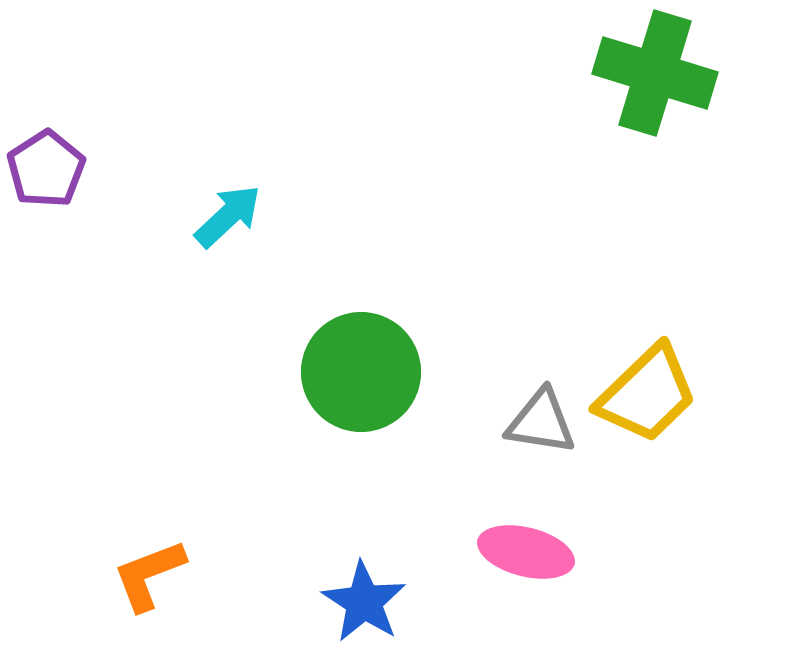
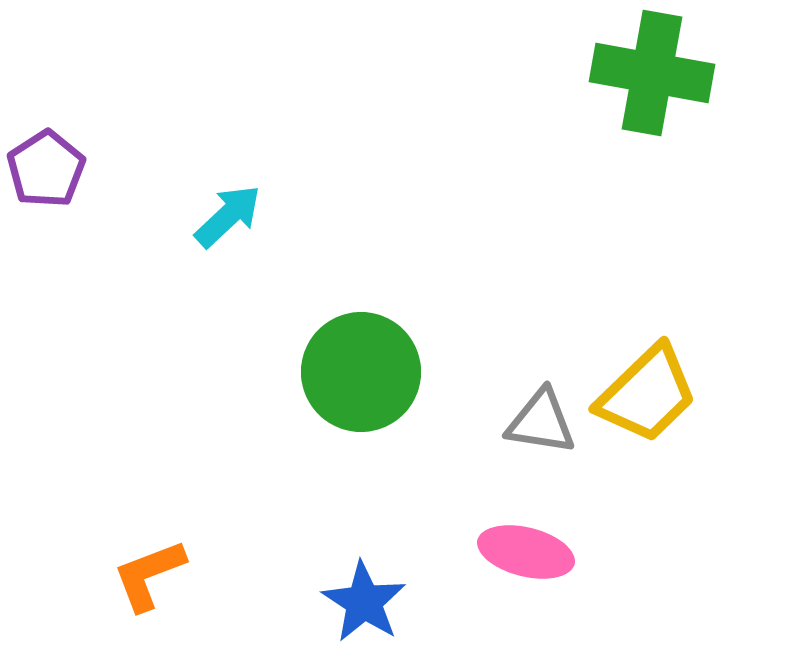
green cross: moved 3 px left; rotated 7 degrees counterclockwise
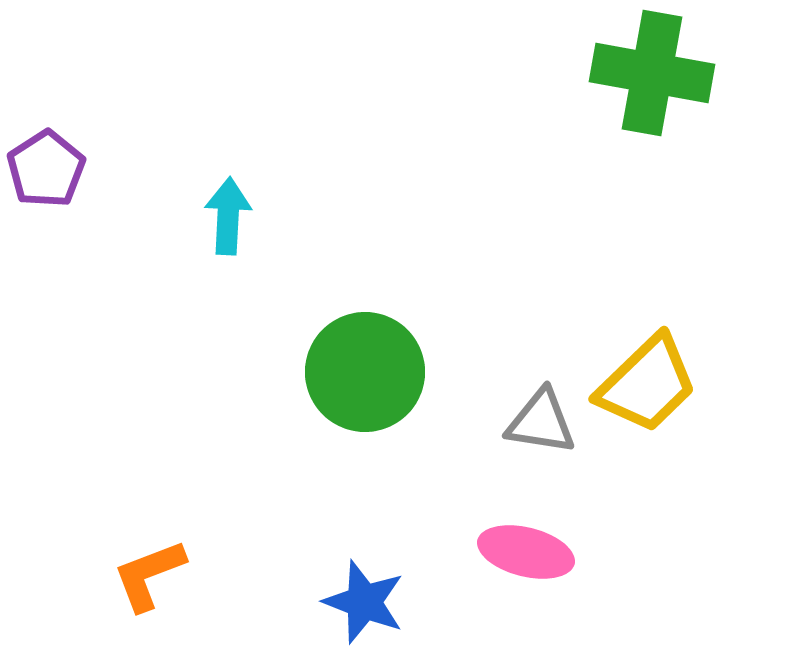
cyan arrow: rotated 44 degrees counterclockwise
green circle: moved 4 px right
yellow trapezoid: moved 10 px up
blue star: rotated 12 degrees counterclockwise
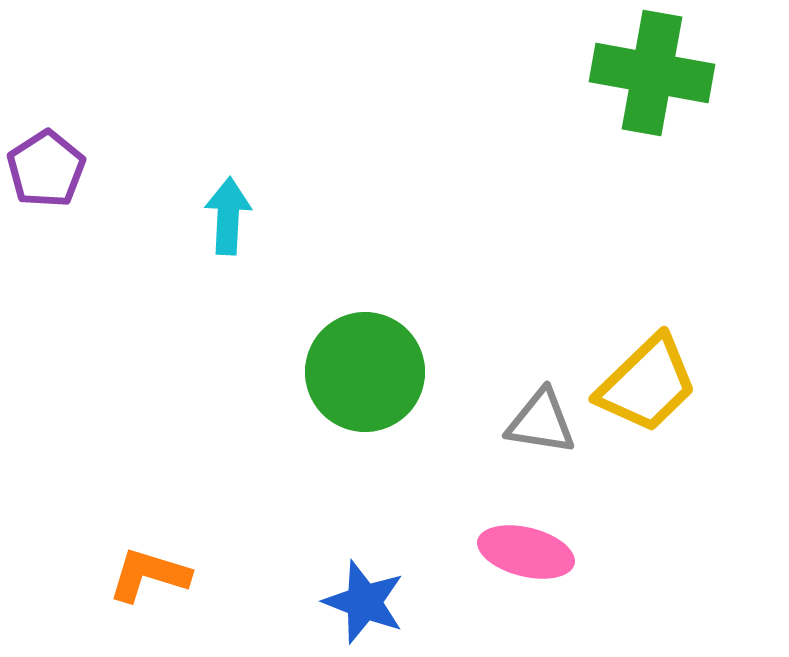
orange L-shape: rotated 38 degrees clockwise
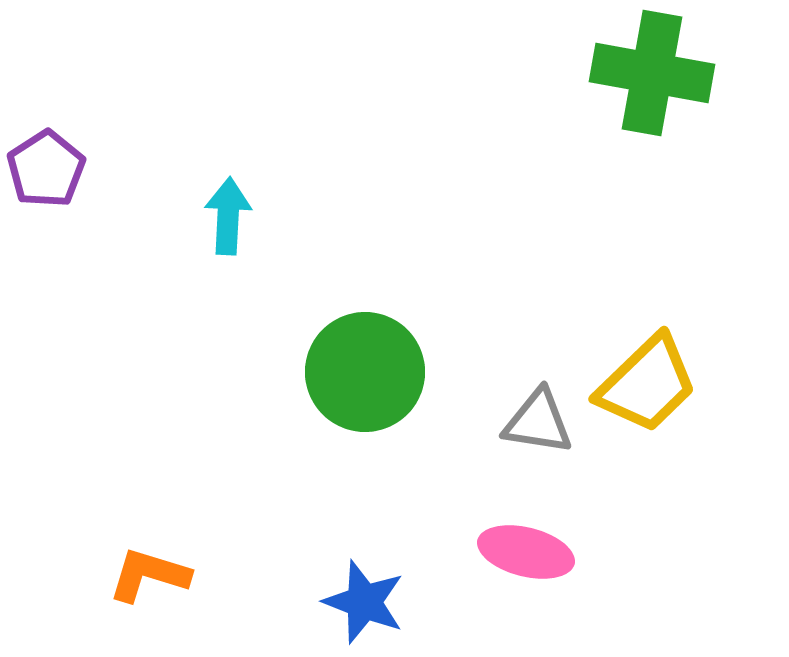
gray triangle: moved 3 px left
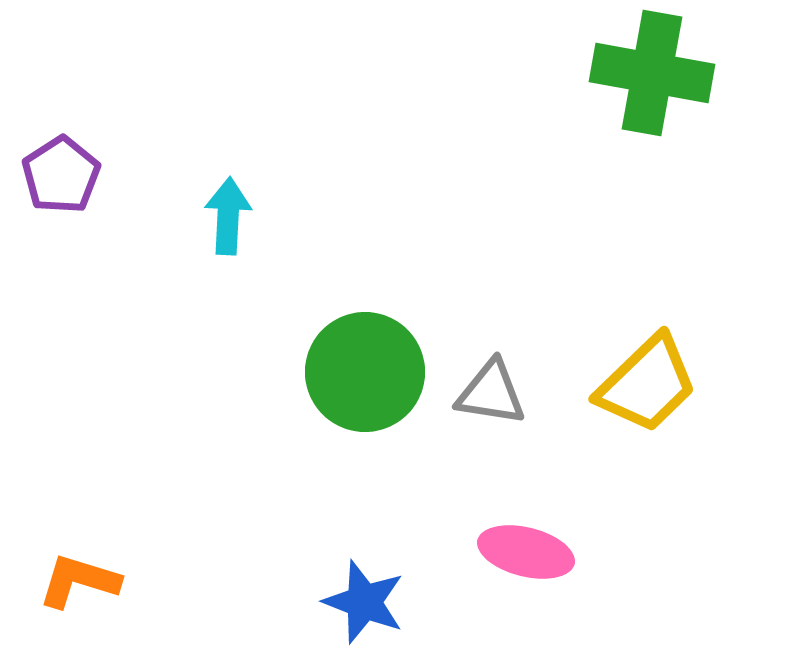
purple pentagon: moved 15 px right, 6 px down
gray triangle: moved 47 px left, 29 px up
orange L-shape: moved 70 px left, 6 px down
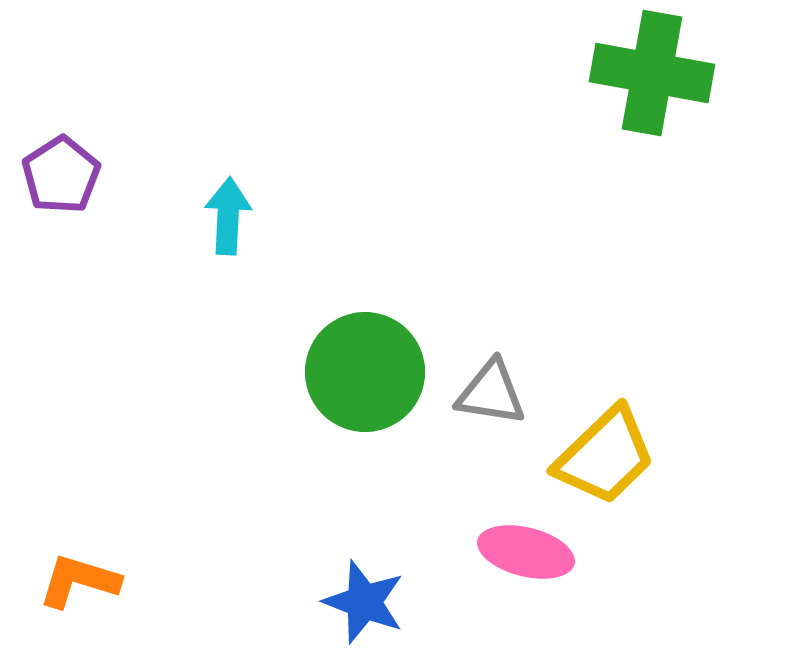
yellow trapezoid: moved 42 px left, 72 px down
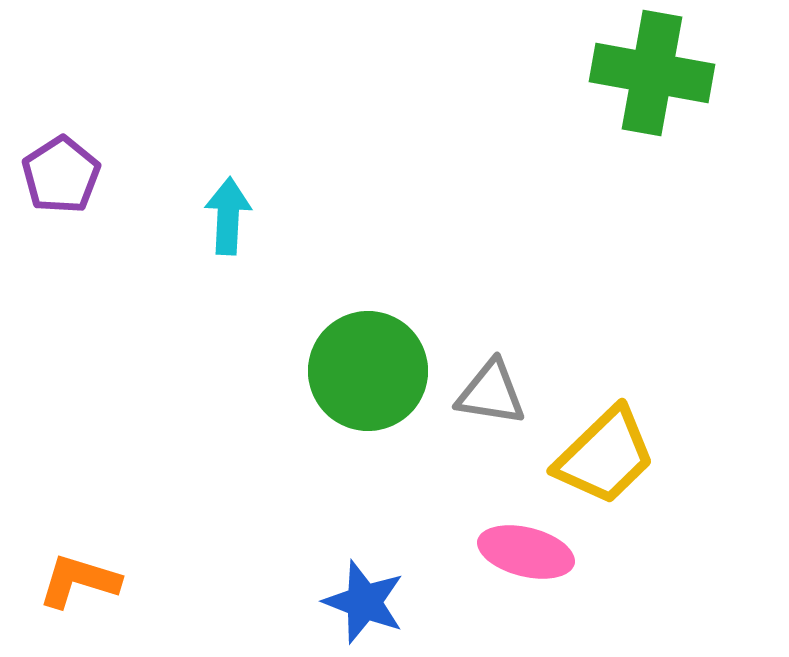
green circle: moved 3 px right, 1 px up
